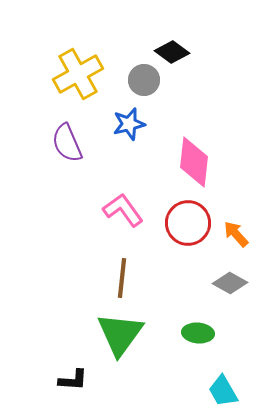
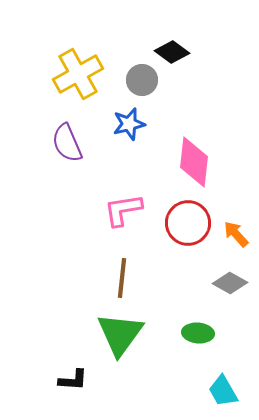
gray circle: moved 2 px left
pink L-shape: rotated 63 degrees counterclockwise
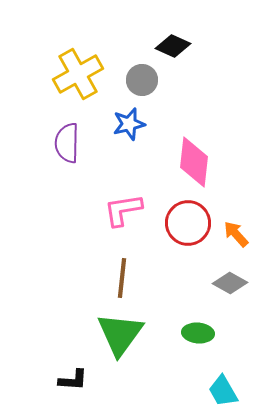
black diamond: moved 1 px right, 6 px up; rotated 12 degrees counterclockwise
purple semicircle: rotated 24 degrees clockwise
